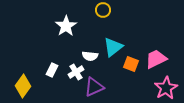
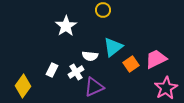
orange square: rotated 35 degrees clockwise
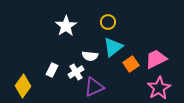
yellow circle: moved 5 px right, 12 px down
pink star: moved 7 px left
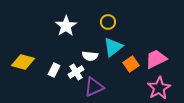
white rectangle: moved 2 px right
yellow diamond: moved 24 px up; rotated 70 degrees clockwise
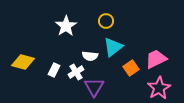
yellow circle: moved 2 px left, 1 px up
orange square: moved 4 px down
purple triangle: rotated 35 degrees counterclockwise
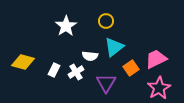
cyan triangle: moved 1 px right
purple triangle: moved 12 px right, 4 px up
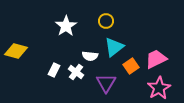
yellow diamond: moved 7 px left, 11 px up
orange square: moved 2 px up
white cross: rotated 21 degrees counterclockwise
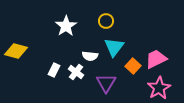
cyan triangle: rotated 15 degrees counterclockwise
orange square: moved 2 px right; rotated 14 degrees counterclockwise
